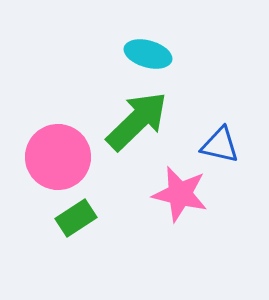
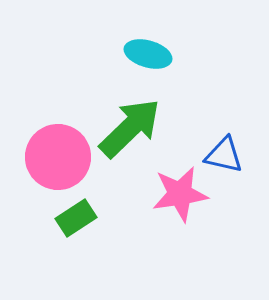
green arrow: moved 7 px left, 7 px down
blue triangle: moved 4 px right, 10 px down
pink star: rotated 22 degrees counterclockwise
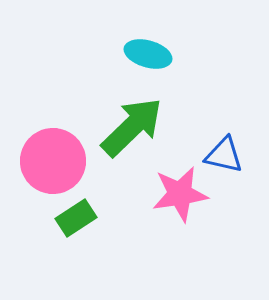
green arrow: moved 2 px right, 1 px up
pink circle: moved 5 px left, 4 px down
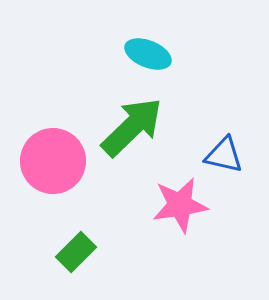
cyan ellipse: rotated 6 degrees clockwise
pink star: moved 11 px down
green rectangle: moved 34 px down; rotated 12 degrees counterclockwise
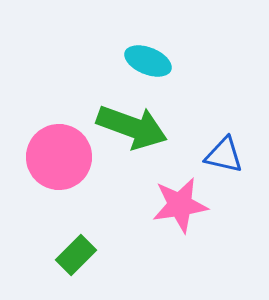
cyan ellipse: moved 7 px down
green arrow: rotated 64 degrees clockwise
pink circle: moved 6 px right, 4 px up
green rectangle: moved 3 px down
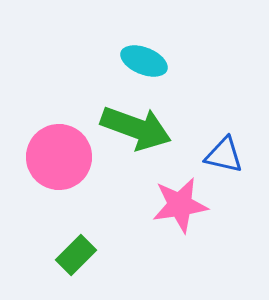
cyan ellipse: moved 4 px left
green arrow: moved 4 px right, 1 px down
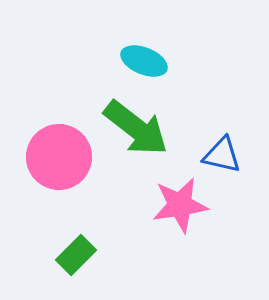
green arrow: rotated 18 degrees clockwise
blue triangle: moved 2 px left
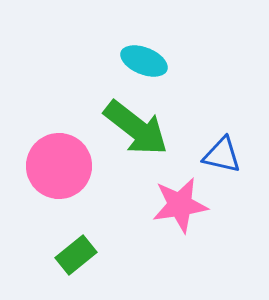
pink circle: moved 9 px down
green rectangle: rotated 6 degrees clockwise
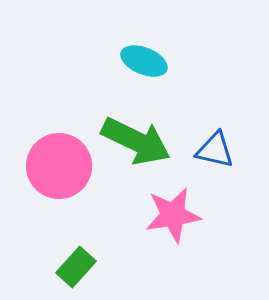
green arrow: moved 13 px down; rotated 12 degrees counterclockwise
blue triangle: moved 7 px left, 5 px up
pink star: moved 7 px left, 10 px down
green rectangle: moved 12 px down; rotated 9 degrees counterclockwise
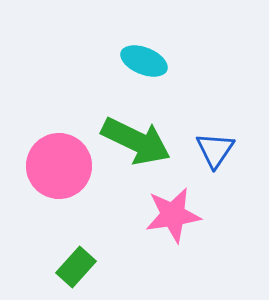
blue triangle: rotated 51 degrees clockwise
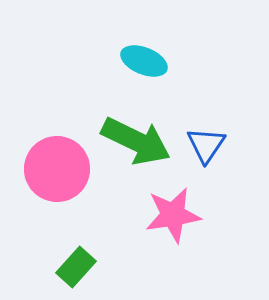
blue triangle: moved 9 px left, 5 px up
pink circle: moved 2 px left, 3 px down
